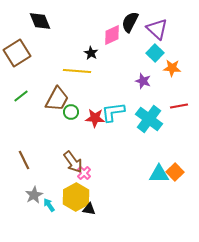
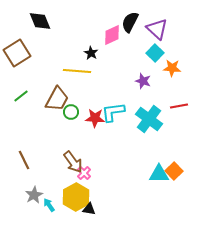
orange square: moved 1 px left, 1 px up
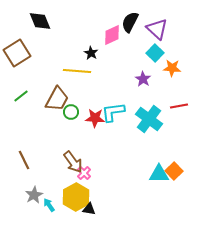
purple star: moved 2 px up; rotated 14 degrees clockwise
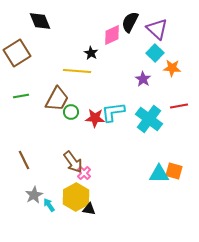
green line: rotated 28 degrees clockwise
orange square: rotated 30 degrees counterclockwise
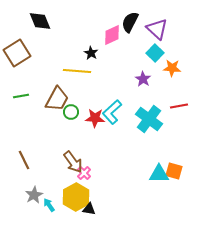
cyan L-shape: moved 1 px left; rotated 35 degrees counterclockwise
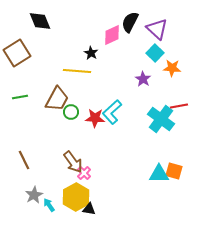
green line: moved 1 px left, 1 px down
cyan cross: moved 12 px right
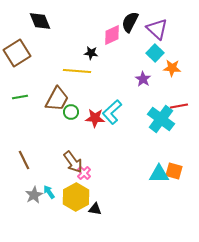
black star: rotated 24 degrees counterclockwise
cyan arrow: moved 13 px up
black triangle: moved 6 px right
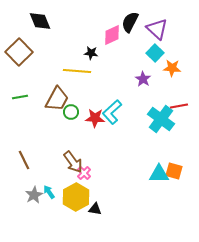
brown square: moved 2 px right, 1 px up; rotated 12 degrees counterclockwise
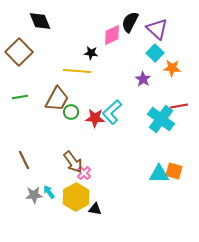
gray star: rotated 24 degrees clockwise
